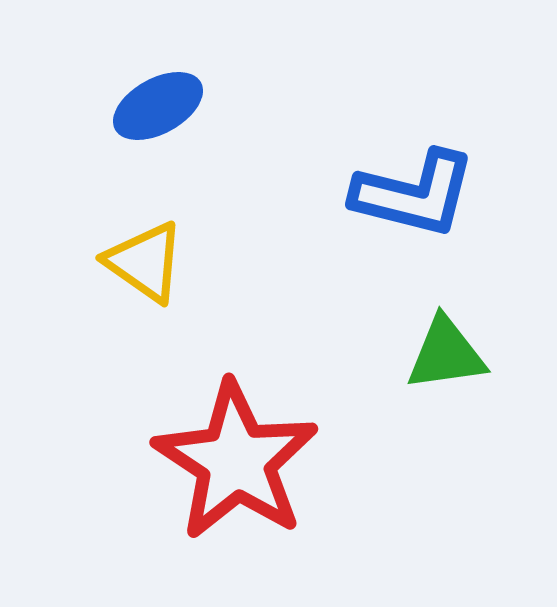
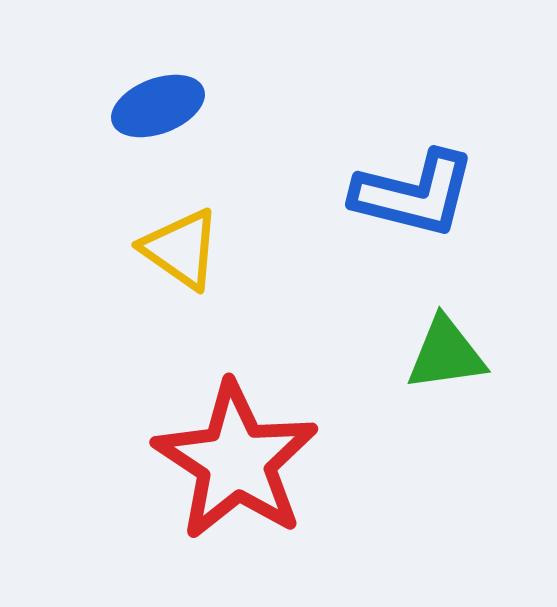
blue ellipse: rotated 8 degrees clockwise
yellow triangle: moved 36 px right, 13 px up
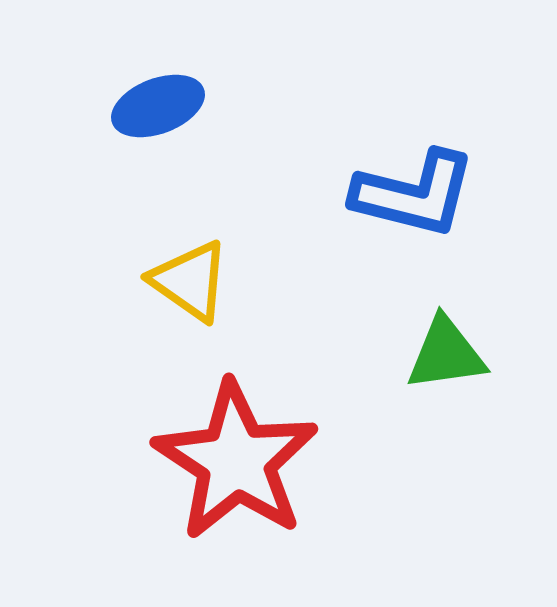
yellow triangle: moved 9 px right, 32 px down
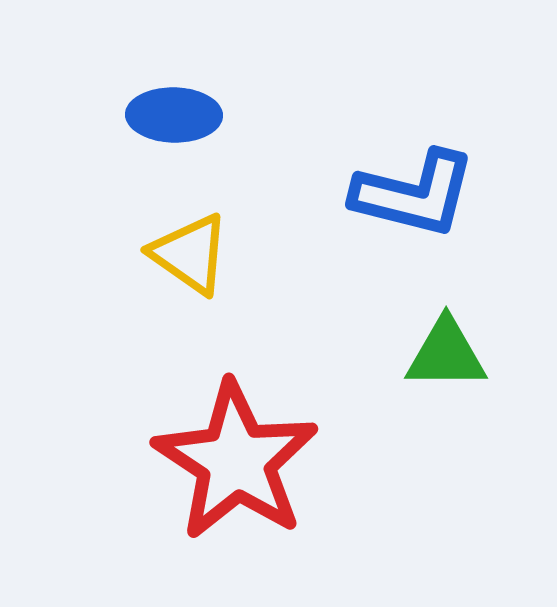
blue ellipse: moved 16 px right, 9 px down; rotated 22 degrees clockwise
yellow triangle: moved 27 px up
green triangle: rotated 8 degrees clockwise
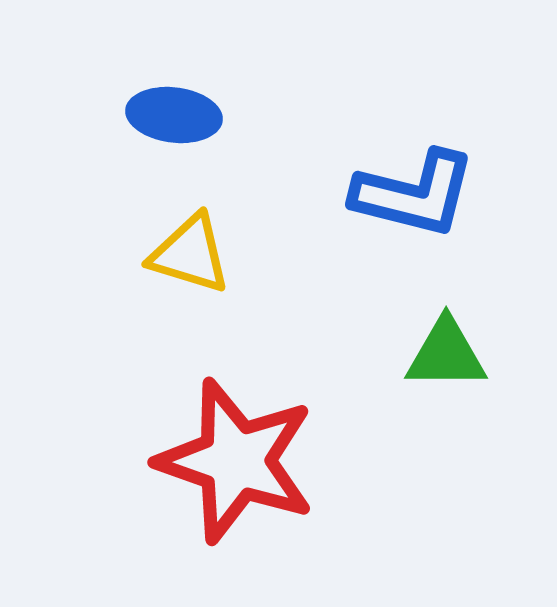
blue ellipse: rotated 6 degrees clockwise
yellow triangle: rotated 18 degrees counterclockwise
red star: rotated 14 degrees counterclockwise
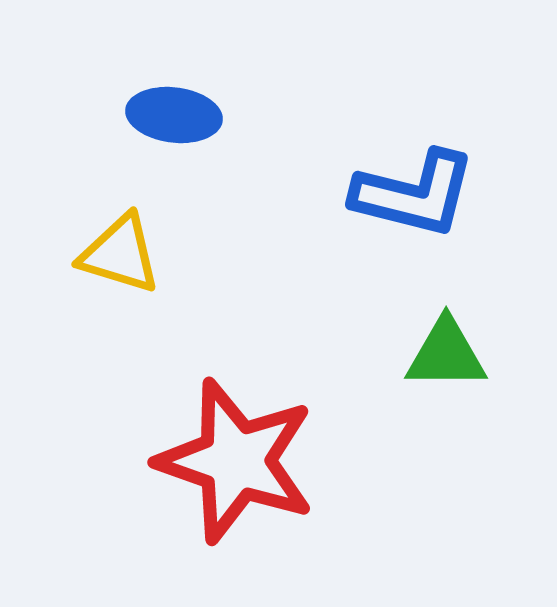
yellow triangle: moved 70 px left
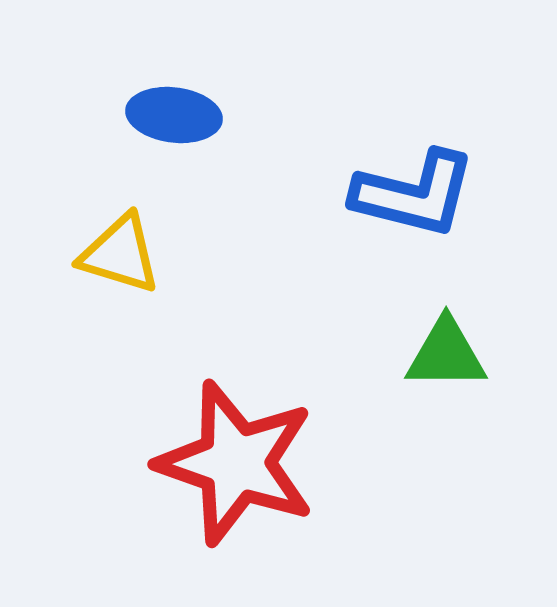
red star: moved 2 px down
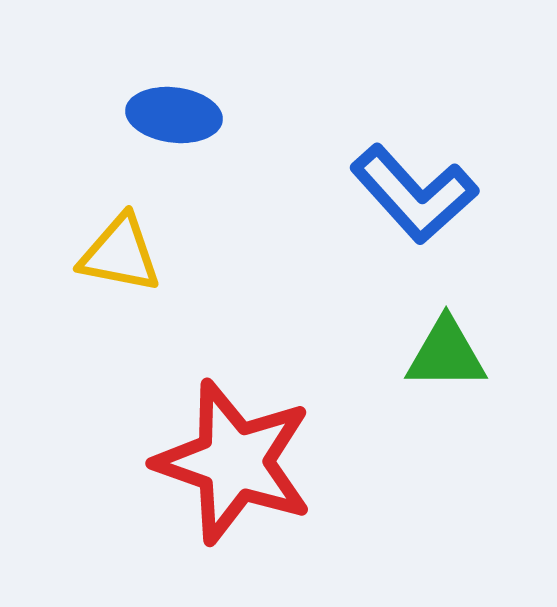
blue L-shape: rotated 34 degrees clockwise
yellow triangle: rotated 6 degrees counterclockwise
red star: moved 2 px left, 1 px up
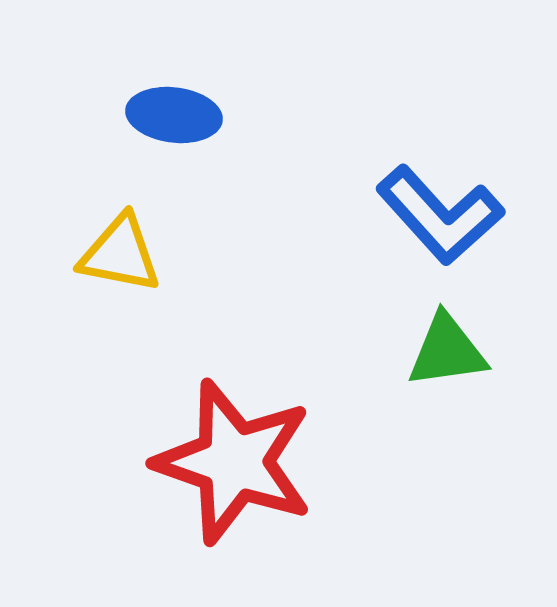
blue L-shape: moved 26 px right, 21 px down
green triangle: moved 1 px right, 3 px up; rotated 8 degrees counterclockwise
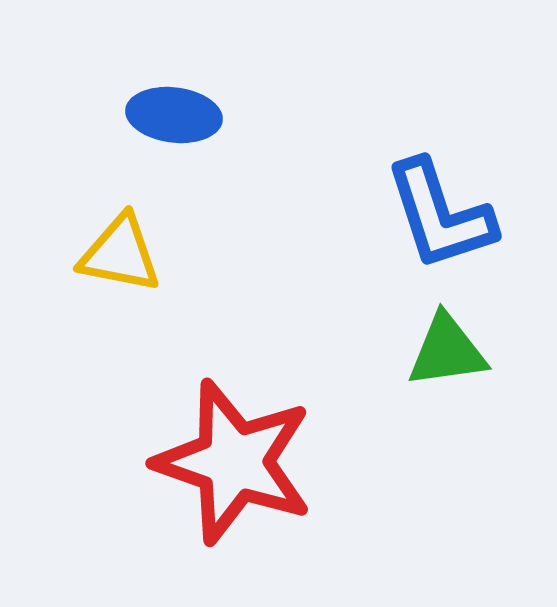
blue L-shape: rotated 24 degrees clockwise
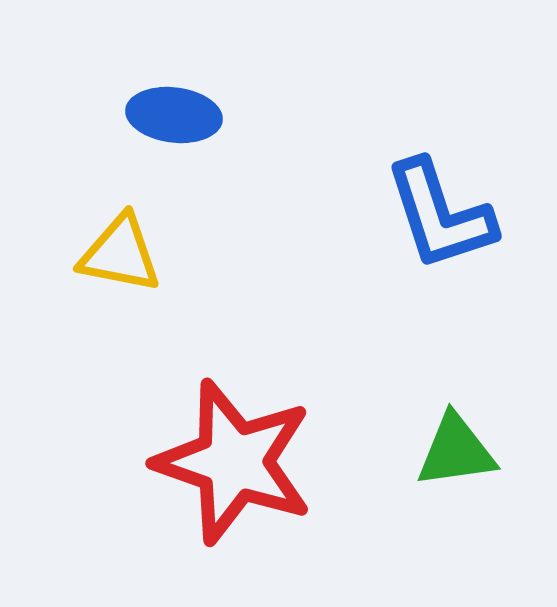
green triangle: moved 9 px right, 100 px down
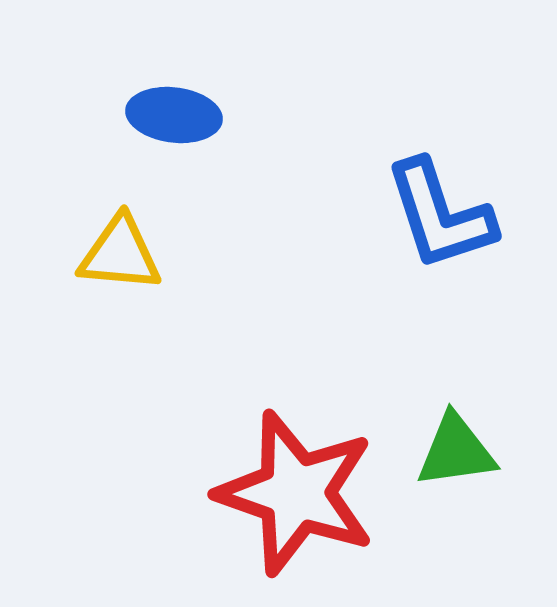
yellow triangle: rotated 6 degrees counterclockwise
red star: moved 62 px right, 31 px down
